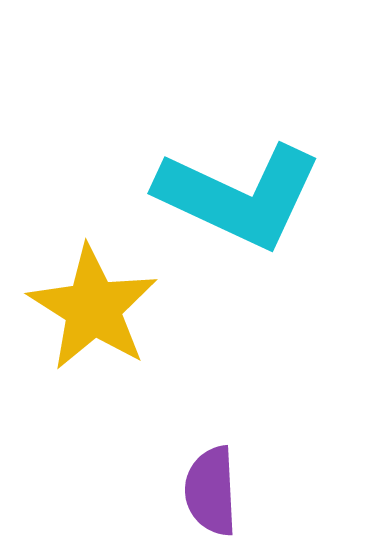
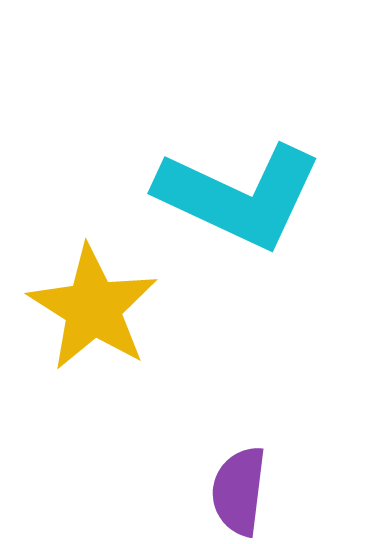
purple semicircle: moved 28 px right; rotated 10 degrees clockwise
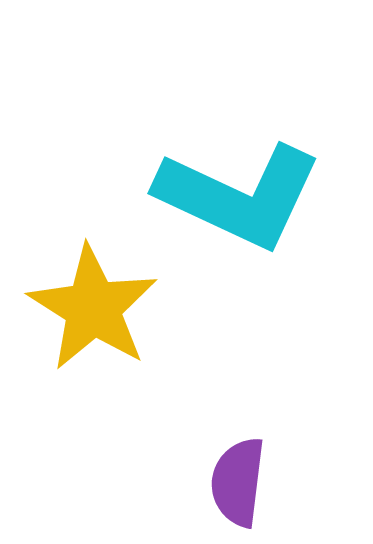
purple semicircle: moved 1 px left, 9 px up
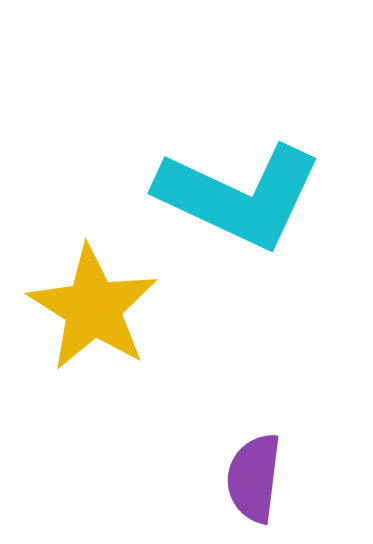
purple semicircle: moved 16 px right, 4 px up
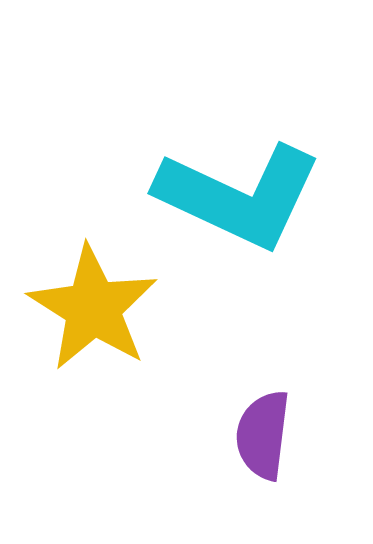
purple semicircle: moved 9 px right, 43 px up
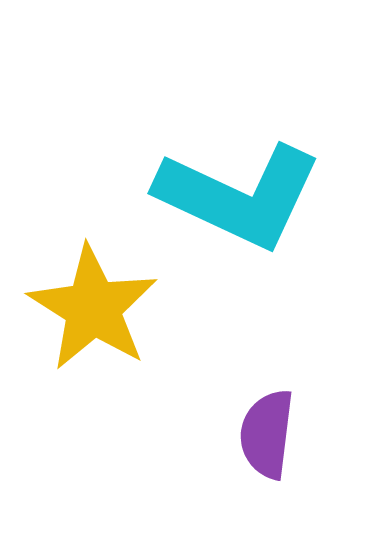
purple semicircle: moved 4 px right, 1 px up
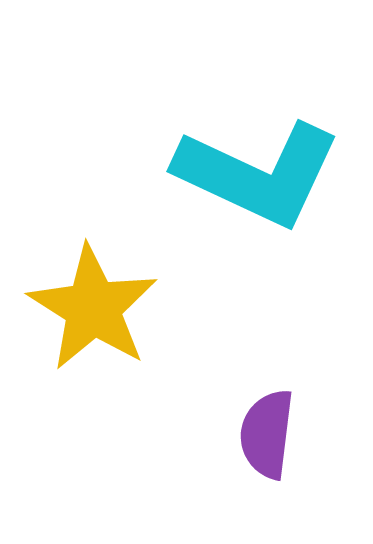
cyan L-shape: moved 19 px right, 22 px up
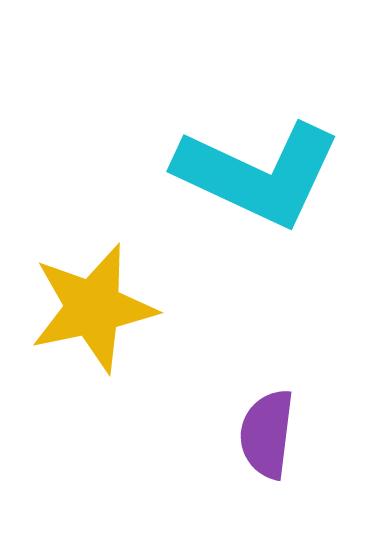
yellow star: rotated 28 degrees clockwise
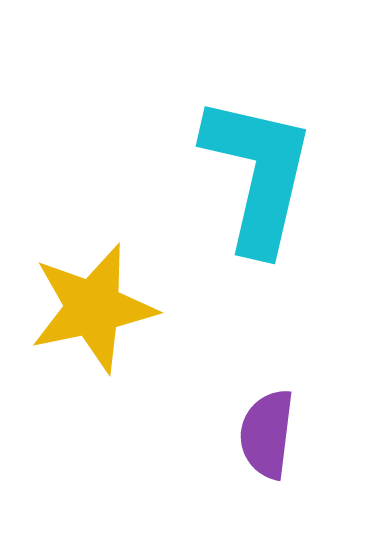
cyan L-shape: rotated 102 degrees counterclockwise
